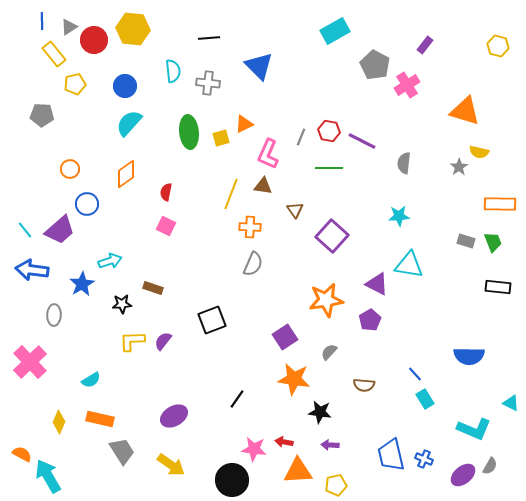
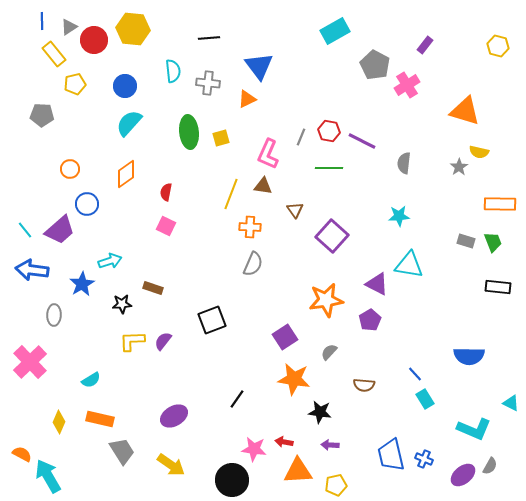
blue triangle at (259, 66): rotated 8 degrees clockwise
orange triangle at (244, 124): moved 3 px right, 25 px up
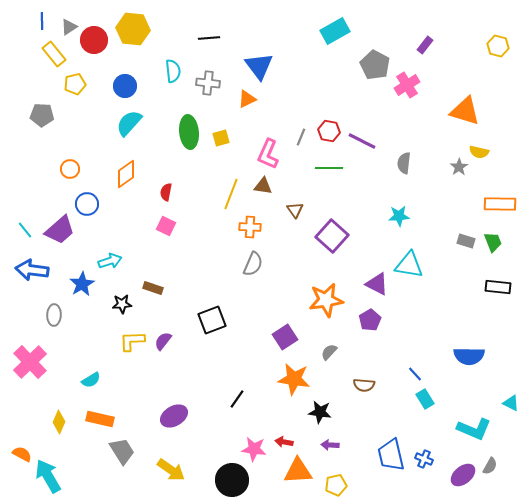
yellow arrow at (171, 465): moved 5 px down
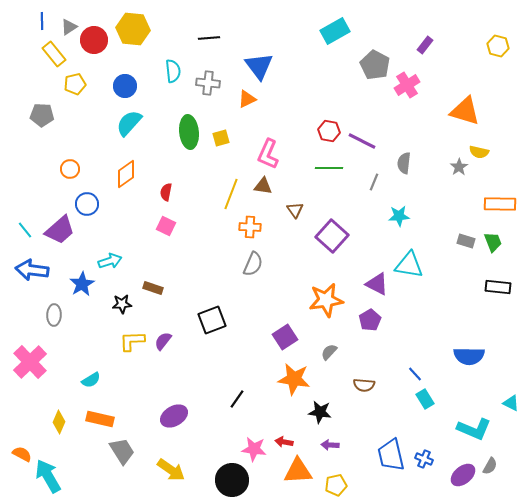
gray line at (301, 137): moved 73 px right, 45 px down
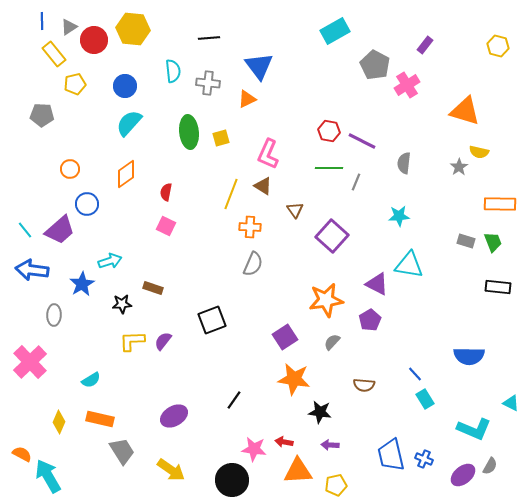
gray line at (374, 182): moved 18 px left
brown triangle at (263, 186): rotated 24 degrees clockwise
gray semicircle at (329, 352): moved 3 px right, 10 px up
black line at (237, 399): moved 3 px left, 1 px down
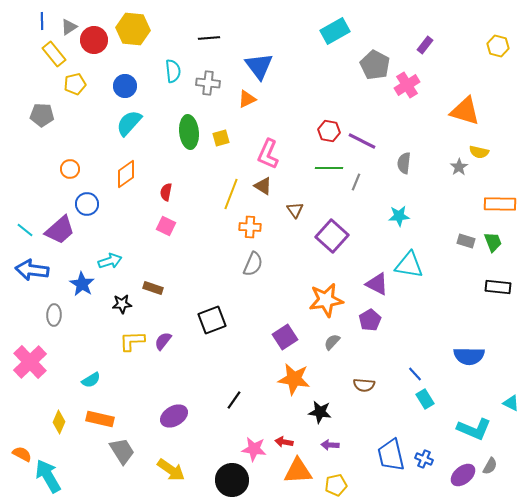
cyan line at (25, 230): rotated 12 degrees counterclockwise
blue star at (82, 284): rotated 10 degrees counterclockwise
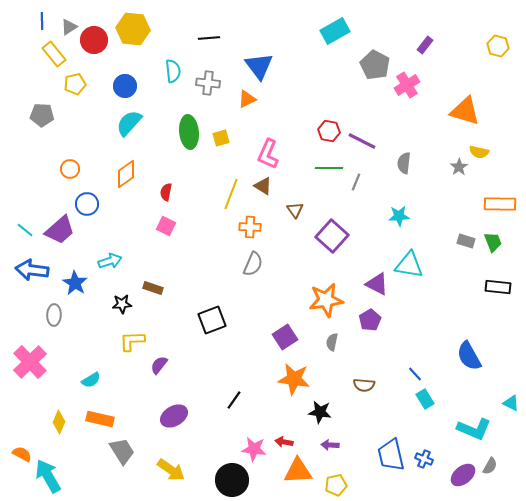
blue star at (82, 284): moved 7 px left, 1 px up
purple semicircle at (163, 341): moved 4 px left, 24 px down
gray semicircle at (332, 342): rotated 30 degrees counterclockwise
blue semicircle at (469, 356): rotated 60 degrees clockwise
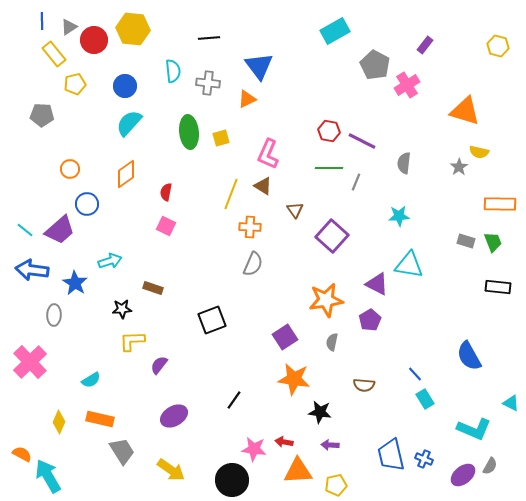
black star at (122, 304): moved 5 px down
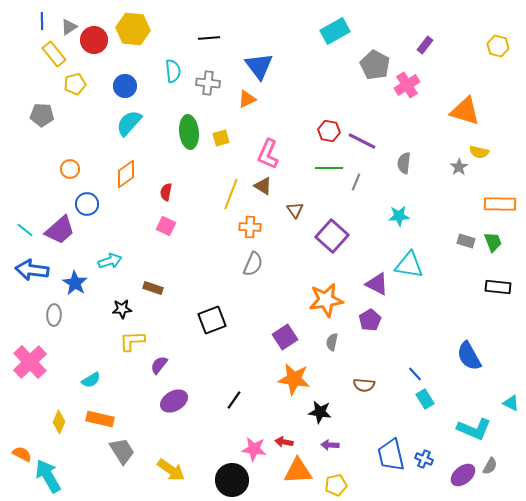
purple ellipse at (174, 416): moved 15 px up
